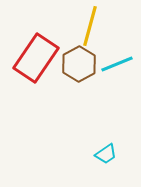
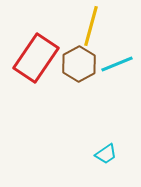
yellow line: moved 1 px right
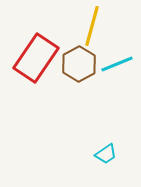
yellow line: moved 1 px right
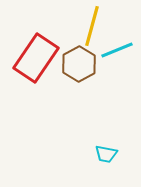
cyan line: moved 14 px up
cyan trapezoid: rotated 45 degrees clockwise
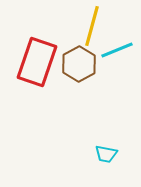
red rectangle: moved 1 px right, 4 px down; rotated 15 degrees counterclockwise
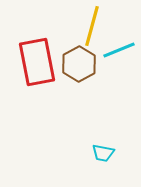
cyan line: moved 2 px right
red rectangle: rotated 30 degrees counterclockwise
cyan trapezoid: moved 3 px left, 1 px up
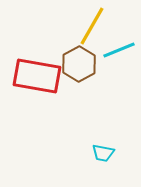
yellow line: rotated 15 degrees clockwise
red rectangle: moved 14 px down; rotated 69 degrees counterclockwise
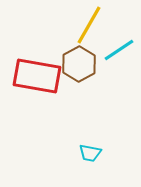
yellow line: moved 3 px left, 1 px up
cyan line: rotated 12 degrees counterclockwise
cyan trapezoid: moved 13 px left
